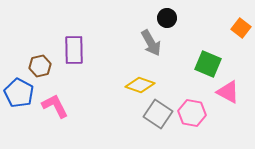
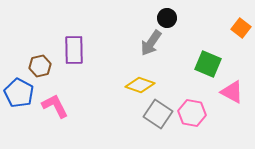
gray arrow: rotated 64 degrees clockwise
pink triangle: moved 4 px right
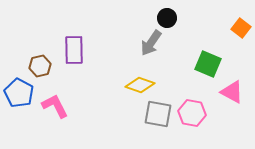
gray square: rotated 24 degrees counterclockwise
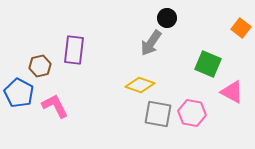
purple rectangle: rotated 8 degrees clockwise
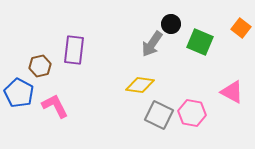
black circle: moved 4 px right, 6 px down
gray arrow: moved 1 px right, 1 px down
green square: moved 8 px left, 22 px up
yellow diamond: rotated 12 degrees counterclockwise
gray square: moved 1 px right, 1 px down; rotated 16 degrees clockwise
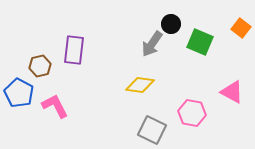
gray square: moved 7 px left, 15 px down
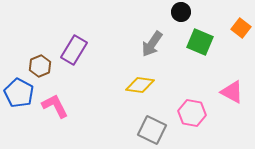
black circle: moved 10 px right, 12 px up
purple rectangle: rotated 24 degrees clockwise
brown hexagon: rotated 10 degrees counterclockwise
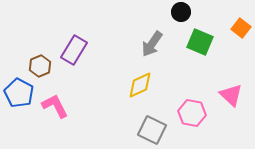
yellow diamond: rotated 32 degrees counterclockwise
pink triangle: moved 1 px left, 3 px down; rotated 15 degrees clockwise
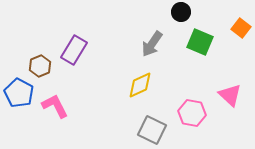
pink triangle: moved 1 px left
